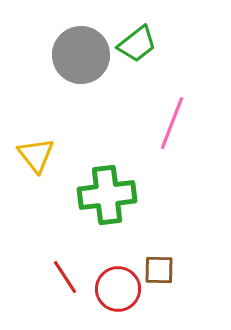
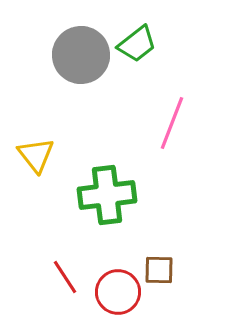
red circle: moved 3 px down
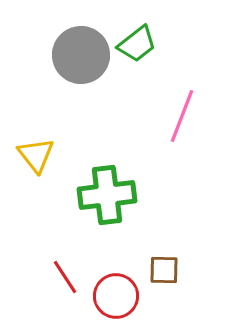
pink line: moved 10 px right, 7 px up
brown square: moved 5 px right
red circle: moved 2 px left, 4 px down
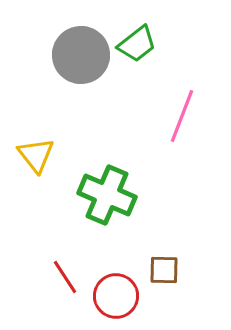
green cross: rotated 30 degrees clockwise
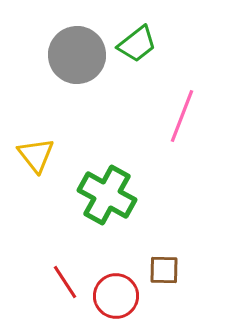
gray circle: moved 4 px left
green cross: rotated 6 degrees clockwise
red line: moved 5 px down
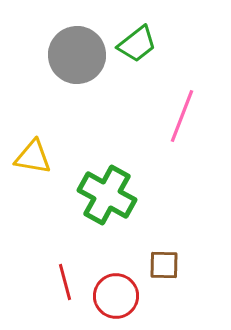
yellow triangle: moved 3 px left, 2 px down; rotated 42 degrees counterclockwise
brown square: moved 5 px up
red line: rotated 18 degrees clockwise
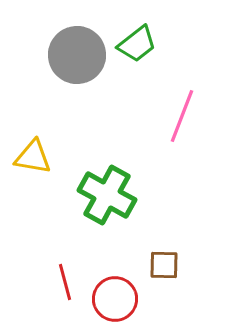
red circle: moved 1 px left, 3 px down
